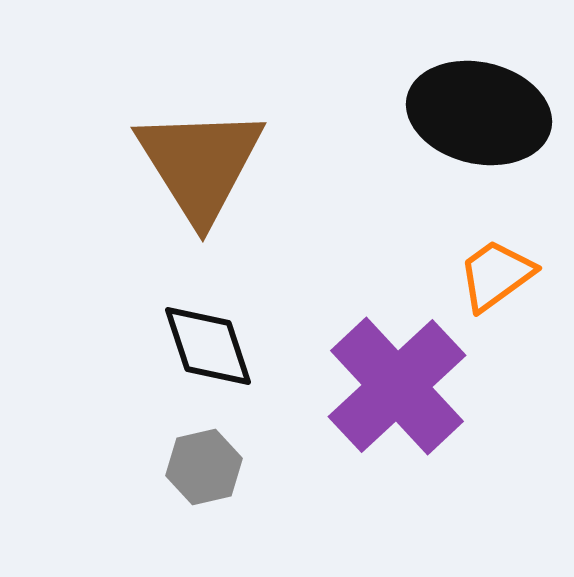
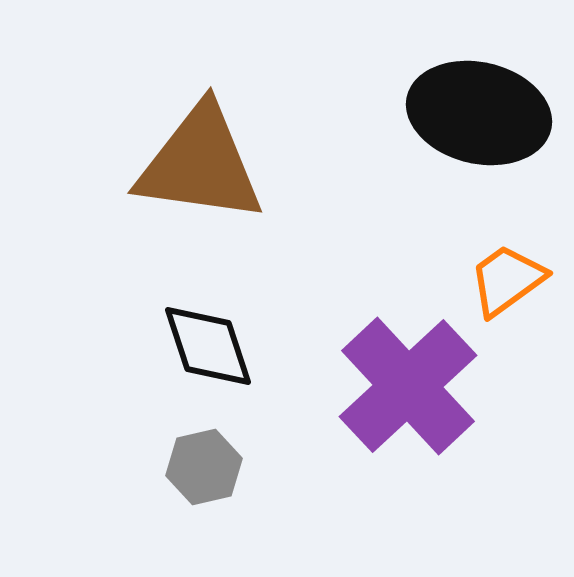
brown triangle: rotated 50 degrees counterclockwise
orange trapezoid: moved 11 px right, 5 px down
purple cross: moved 11 px right
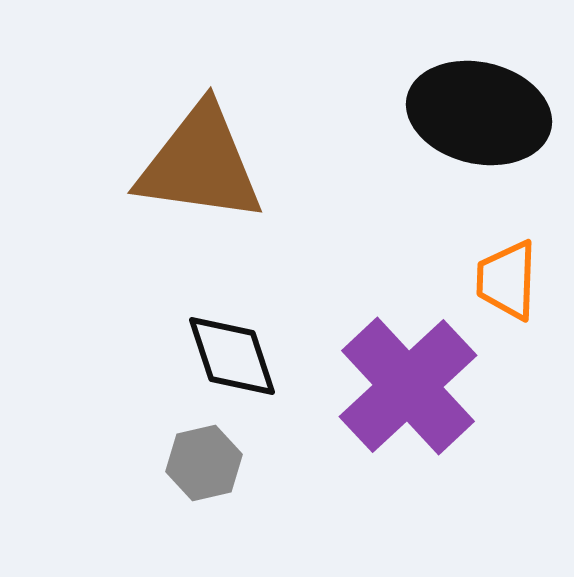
orange trapezoid: rotated 52 degrees counterclockwise
black diamond: moved 24 px right, 10 px down
gray hexagon: moved 4 px up
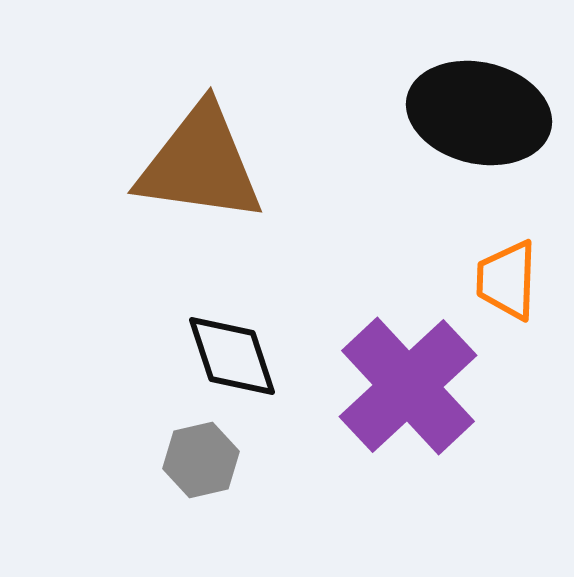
gray hexagon: moved 3 px left, 3 px up
